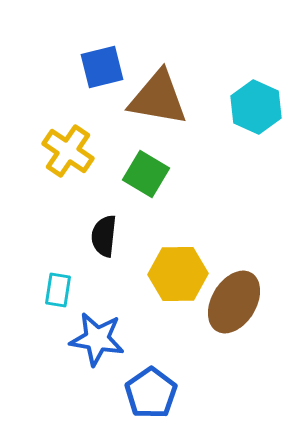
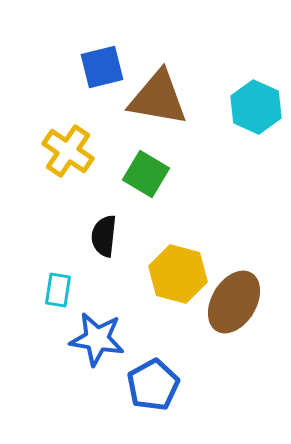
yellow hexagon: rotated 16 degrees clockwise
blue pentagon: moved 2 px right, 8 px up; rotated 6 degrees clockwise
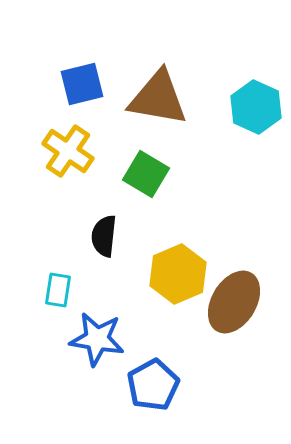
blue square: moved 20 px left, 17 px down
yellow hexagon: rotated 22 degrees clockwise
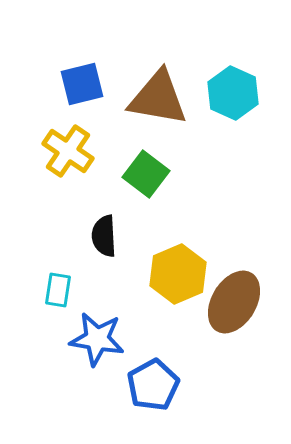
cyan hexagon: moved 23 px left, 14 px up
green square: rotated 6 degrees clockwise
black semicircle: rotated 9 degrees counterclockwise
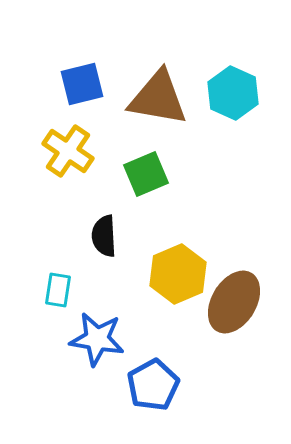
green square: rotated 30 degrees clockwise
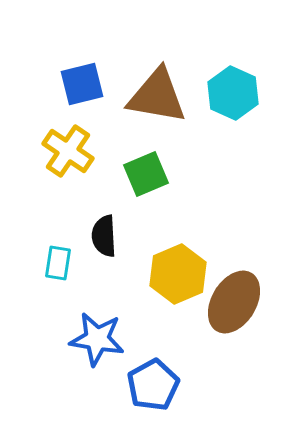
brown triangle: moved 1 px left, 2 px up
cyan rectangle: moved 27 px up
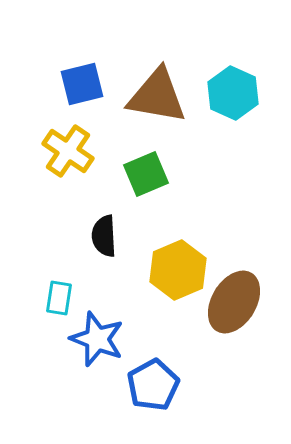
cyan rectangle: moved 1 px right, 35 px down
yellow hexagon: moved 4 px up
blue star: rotated 12 degrees clockwise
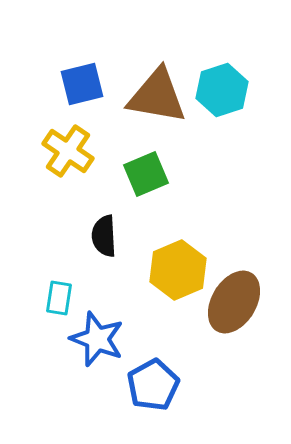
cyan hexagon: moved 11 px left, 3 px up; rotated 18 degrees clockwise
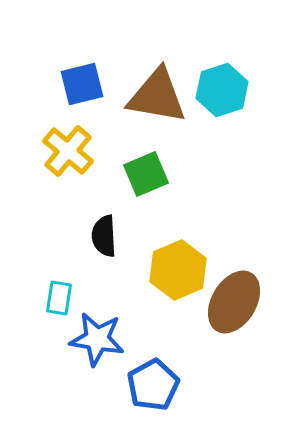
yellow cross: rotated 6 degrees clockwise
blue star: rotated 12 degrees counterclockwise
